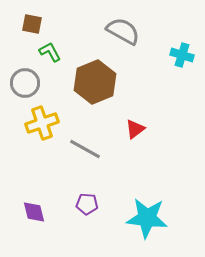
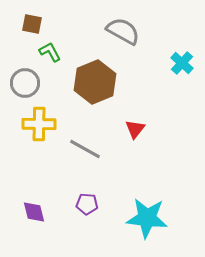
cyan cross: moved 8 px down; rotated 25 degrees clockwise
yellow cross: moved 3 px left, 1 px down; rotated 20 degrees clockwise
red triangle: rotated 15 degrees counterclockwise
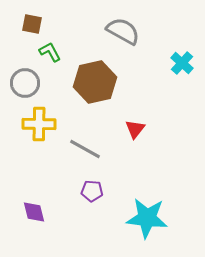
brown hexagon: rotated 9 degrees clockwise
purple pentagon: moved 5 px right, 13 px up
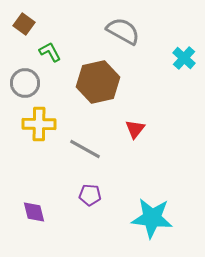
brown square: moved 8 px left; rotated 25 degrees clockwise
cyan cross: moved 2 px right, 5 px up
brown hexagon: moved 3 px right
purple pentagon: moved 2 px left, 4 px down
cyan star: moved 5 px right
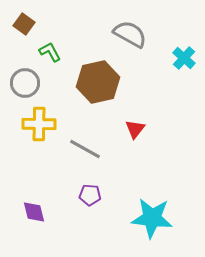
gray semicircle: moved 7 px right, 3 px down
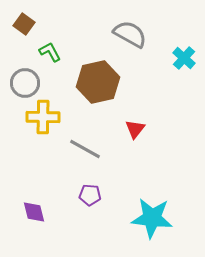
yellow cross: moved 4 px right, 7 px up
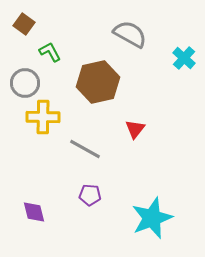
cyan star: rotated 27 degrees counterclockwise
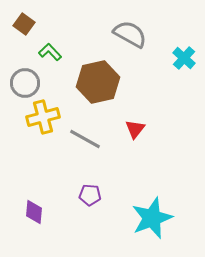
green L-shape: rotated 15 degrees counterclockwise
yellow cross: rotated 16 degrees counterclockwise
gray line: moved 10 px up
purple diamond: rotated 20 degrees clockwise
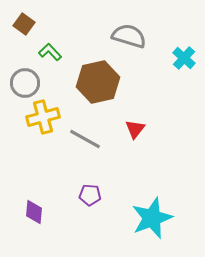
gray semicircle: moved 1 px left, 2 px down; rotated 12 degrees counterclockwise
